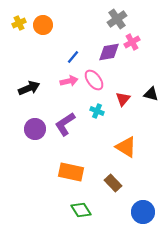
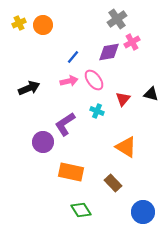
purple circle: moved 8 px right, 13 px down
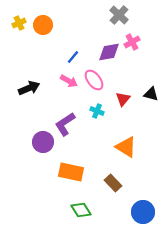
gray cross: moved 2 px right, 4 px up; rotated 12 degrees counterclockwise
pink arrow: rotated 42 degrees clockwise
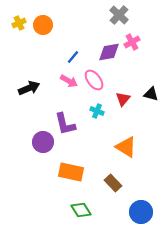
purple L-shape: rotated 70 degrees counterclockwise
blue circle: moved 2 px left
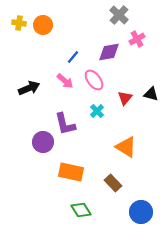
yellow cross: rotated 32 degrees clockwise
pink cross: moved 5 px right, 3 px up
pink arrow: moved 4 px left; rotated 12 degrees clockwise
red triangle: moved 2 px right, 1 px up
cyan cross: rotated 24 degrees clockwise
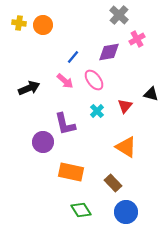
red triangle: moved 8 px down
blue circle: moved 15 px left
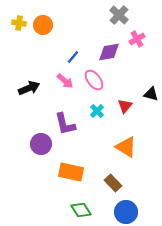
purple circle: moved 2 px left, 2 px down
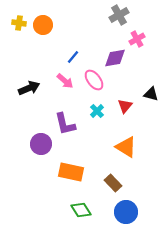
gray cross: rotated 18 degrees clockwise
purple diamond: moved 6 px right, 6 px down
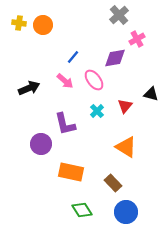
gray cross: rotated 12 degrees counterclockwise
green diamond: moved 1 px right
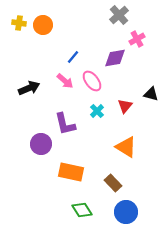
pink ellipse: moved 2 px left, 1 px down
